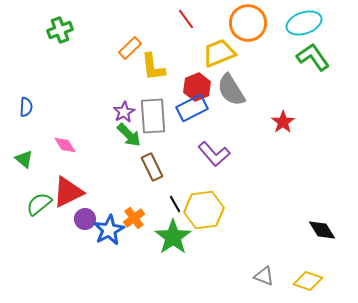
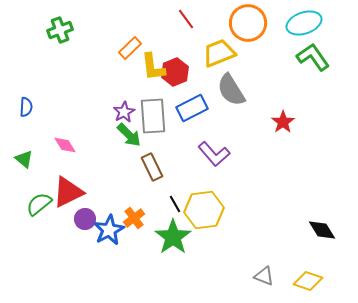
red hexagon: moved 22 px left, 15 px up
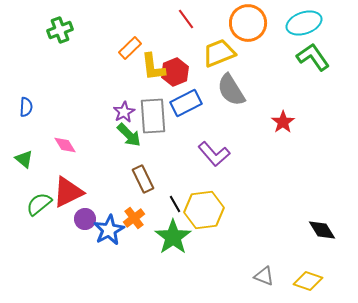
blue rectangle: moved 6 px left, 5 px up
brown rectangle: moved 9 px left, 12 px down
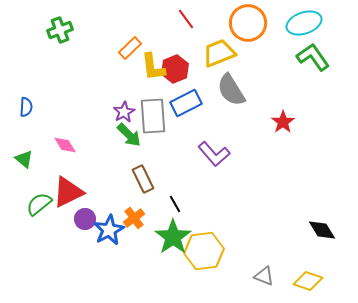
red hexagon: moved 3 px up
yellow hexagon: moved 41 px down
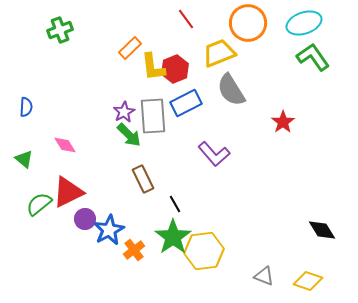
orange cross: moved 32 px down
